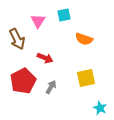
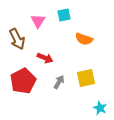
gray arrow: moved 8 px right, 5 px up
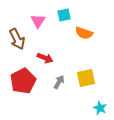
orange semicircle: moved 6 px up
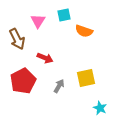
orange semicircle: moved 2 px up
gray arrow: moved 4 px down
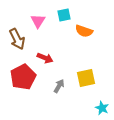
red pentagon: moved 4 px up
cyan star: moved 2 px right
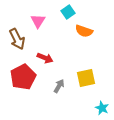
cyan square: moved 4 px right, 3 px up; rotated 24 degrees counterclockwise
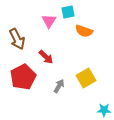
cyan square: rotated 24 degrees clockwise
pink triangle: moved 11 px right
red arrow: moved 1 px right, 1 px up; rotated 21 degrees clockwise
yellow square: rotated 18 degrees counterclockwise
cyan star: moved 2 px right, 2 px down; rotated 24 degrees counterclockwise
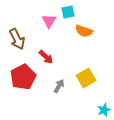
cyan star: rotated 24 degrees counterclockwise
